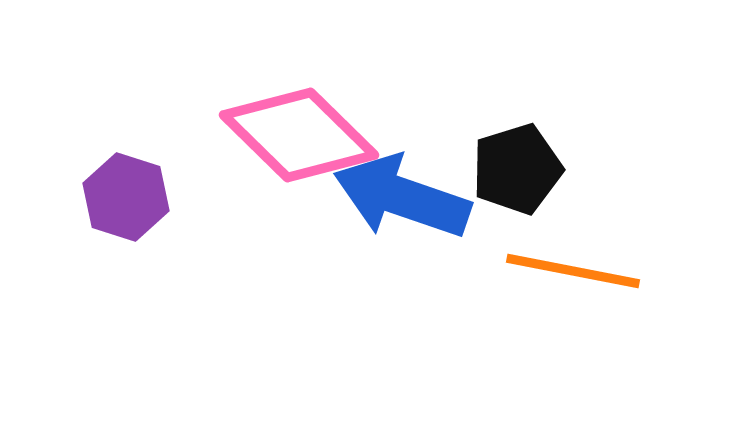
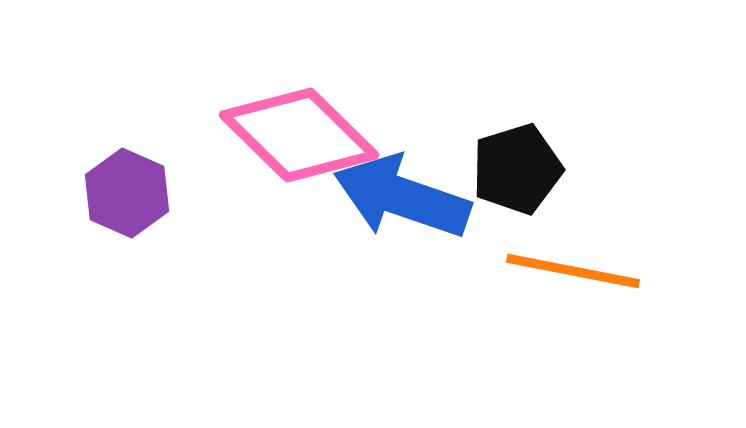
purple hexagon: moved 1 px right, 4 px up; rotated 6 degrees clockwise
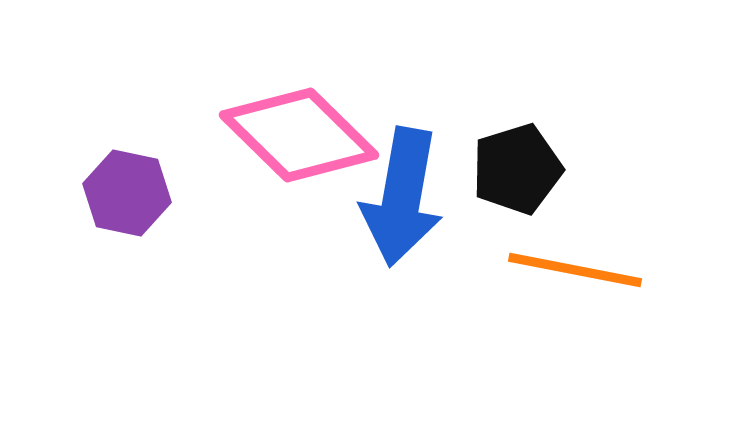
purple hexagon: rotated 12 degrees counterclockwise
blue arrow: rotated 99 degrees counterclockwise
orange line: moved 2 px right, 1 px up
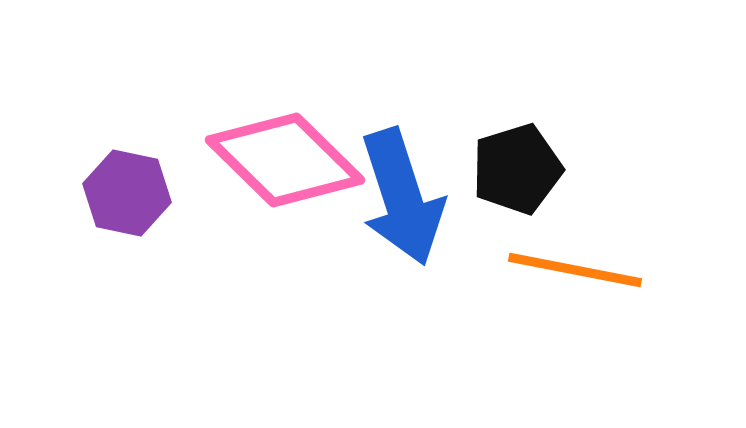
pink diamond: moved 14 px left, 25 px down
blue arrow: rotated 28 degrees counterclockwise
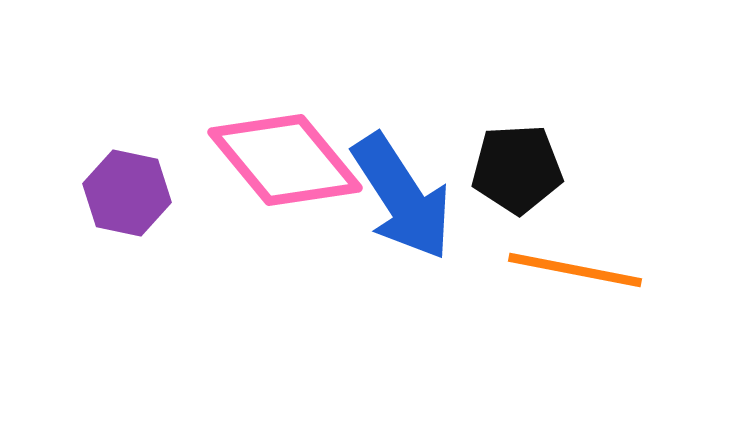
pink diamond: rotated 6 degrees clockwise
black pentagon: rotated 14 degrees clockwise
blue arrow: rotated 15 degrees counterclockwise
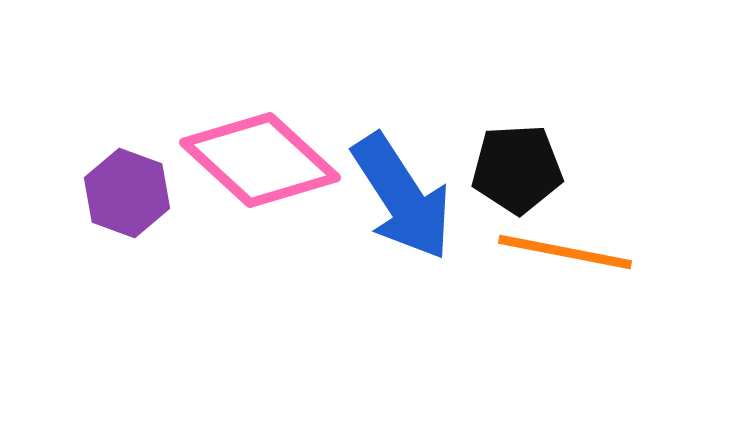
pink diamond: moved 25 px left; rotated 8 degrees counterclockwise
purple hexagon: rotated 8 degrees clockwise
orange line: moved 10 px left, 18 px up
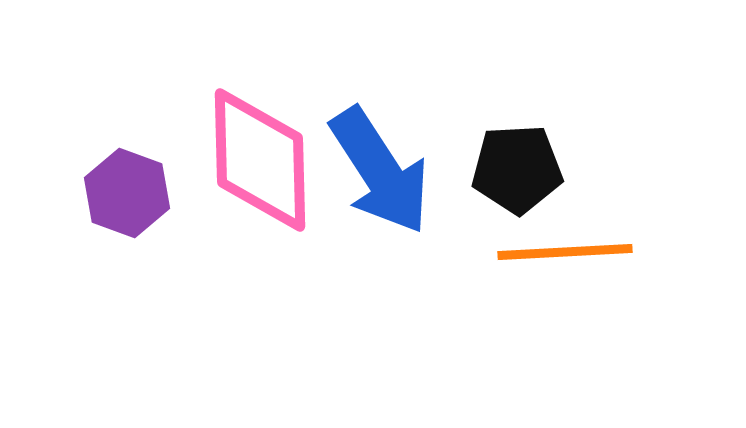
pink diamond: rotated 46 degrees clockwise
blue arrow: moved 22 px left, 26 px up
orange line: rotated 14 degrees counterclockwise
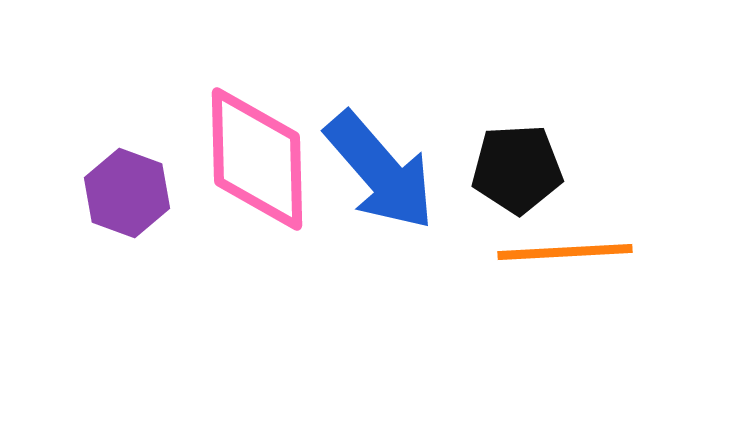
pink diamond: moved 3 px left, 1 px up
blue arrow: rotated 8 degrees counterclockwise
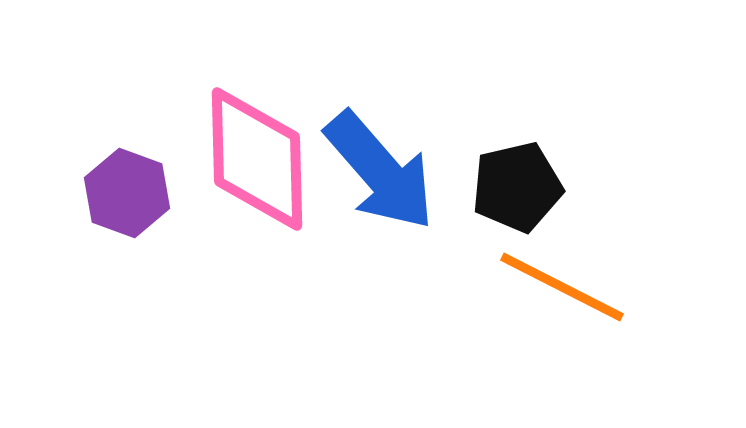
black pentagon: moved 18 px down; rotated 10 degrees counterclockwise
orange line: moved 3 px left, 35 px down; rotated 30 degrees clockwise
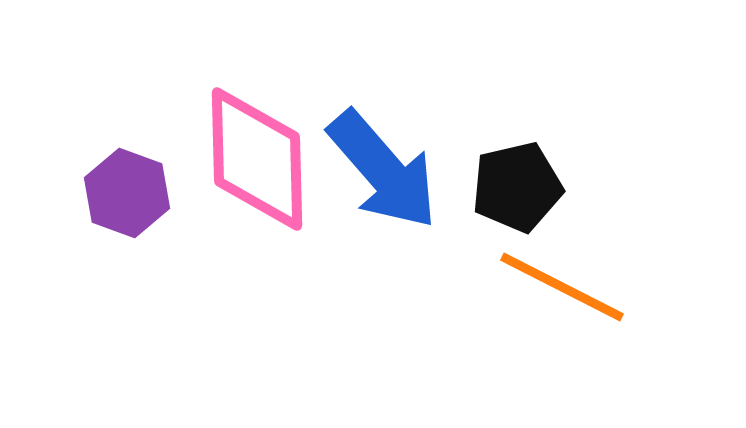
blue arrow: moved 3 px right, 1 px up
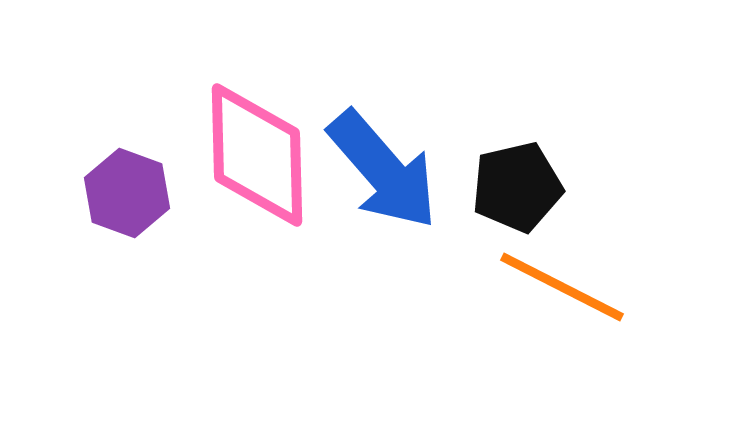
pink diamond: moved 4 px up
